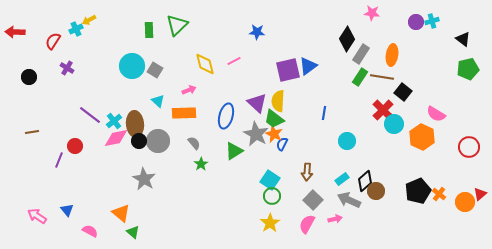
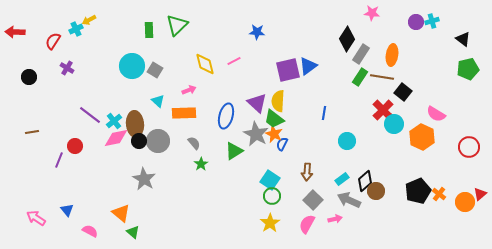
pink arrow at (37, 216): moved 1 px left, 2 px down
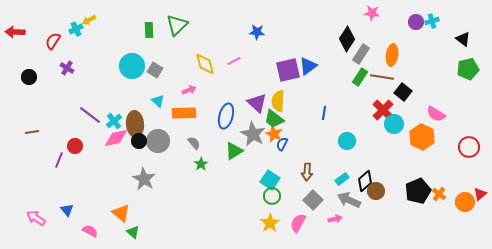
gray star at (256, 134): moved 3 px left
pink semicircle at (307, 224): moved 9 px left, 1 px up
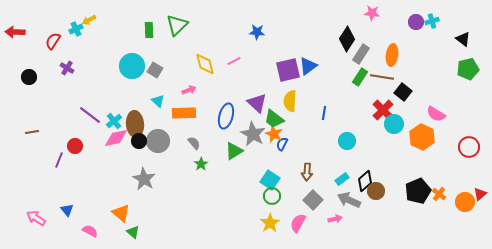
yellow semicircle at (278, 101): moved 12 px right
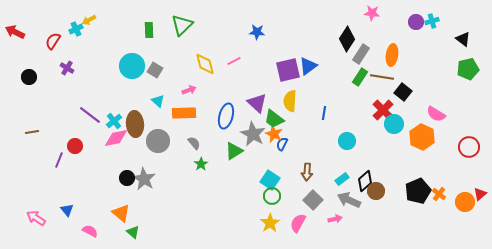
green triangle at (177, 25): moved 5 px right
red arrow at (15, 32): rotated 24 degrees clockwise
black circle at (139, 141): moved 12 px left, 37 px down
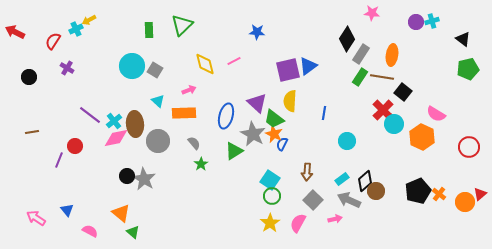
black circle at (127, 178): moved 2 px up
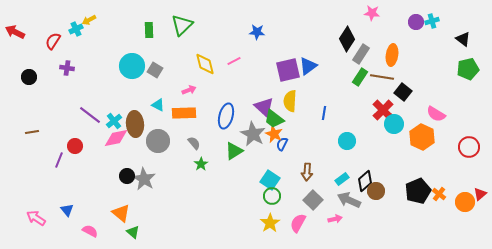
purple cross at (67, 68): rotated 24 degrees counterclockwise
cyan triangle at (158, 101): moved 4 px down; rotated 16 degrees counterclockwise
purple triangle at (257, 103): moved 7 px right, 4 px down
